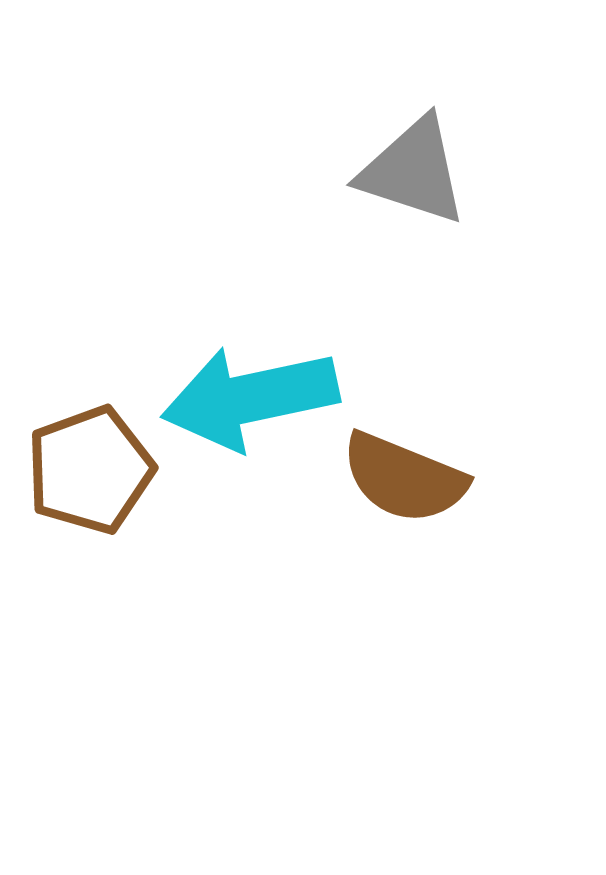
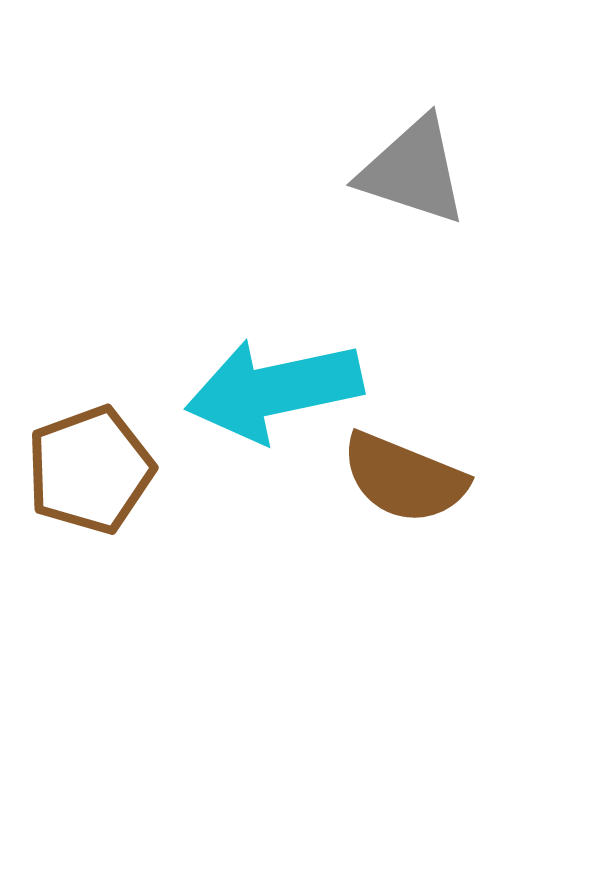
cyan arrow: moved 24 px right, 8 px up
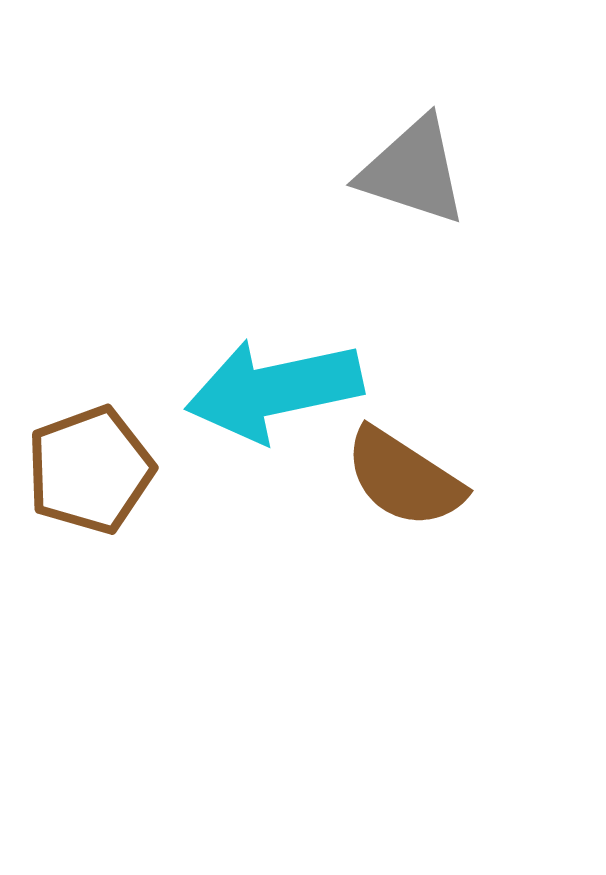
brown semicircle: rotated 11 degrees clockwise
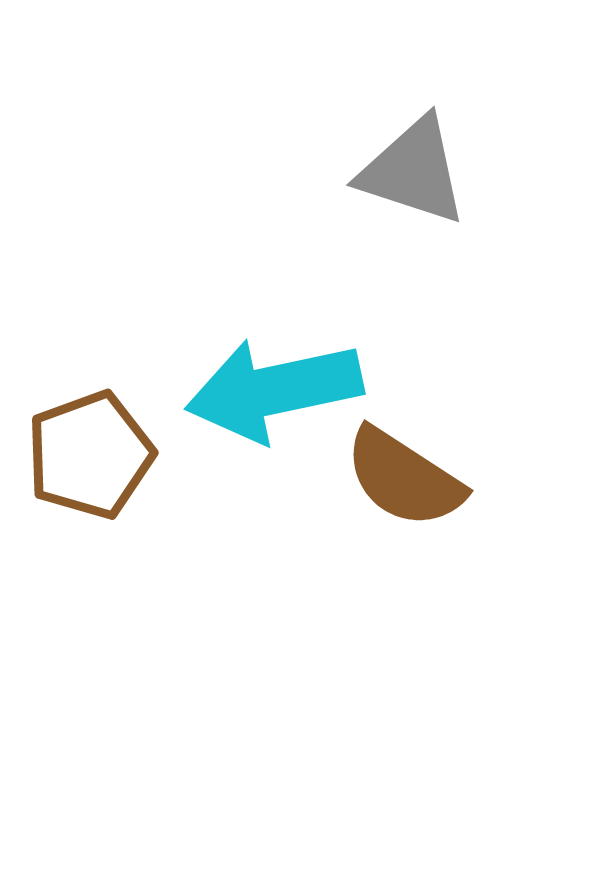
brown pentagon: moved 15 px up
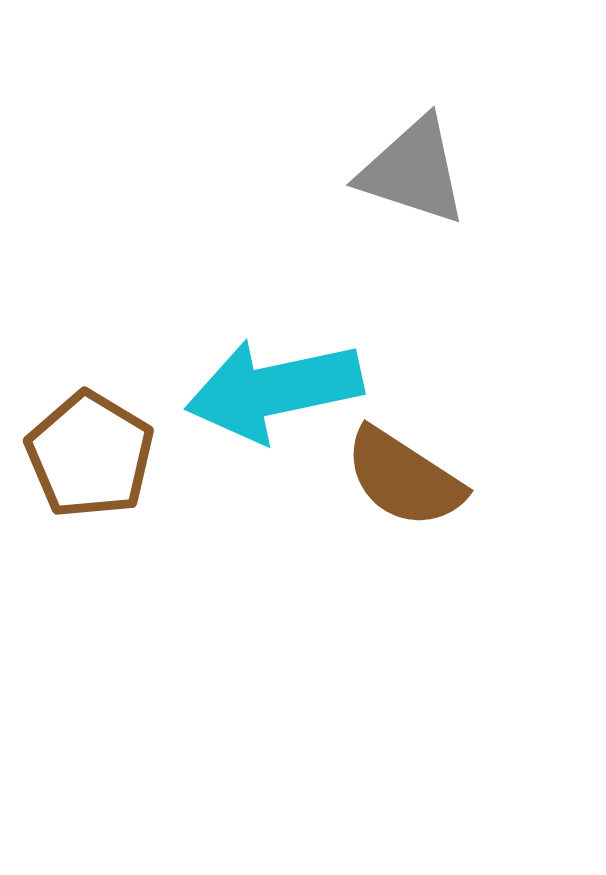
brown pentagon: rotated 21 degrees counterclockwise
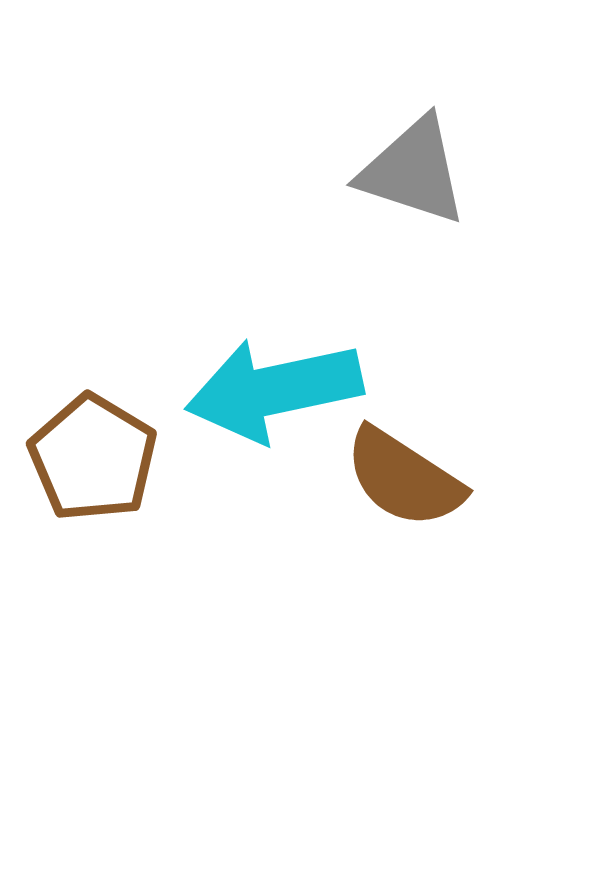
brown pentagon: moved 3 px right, 3 px down
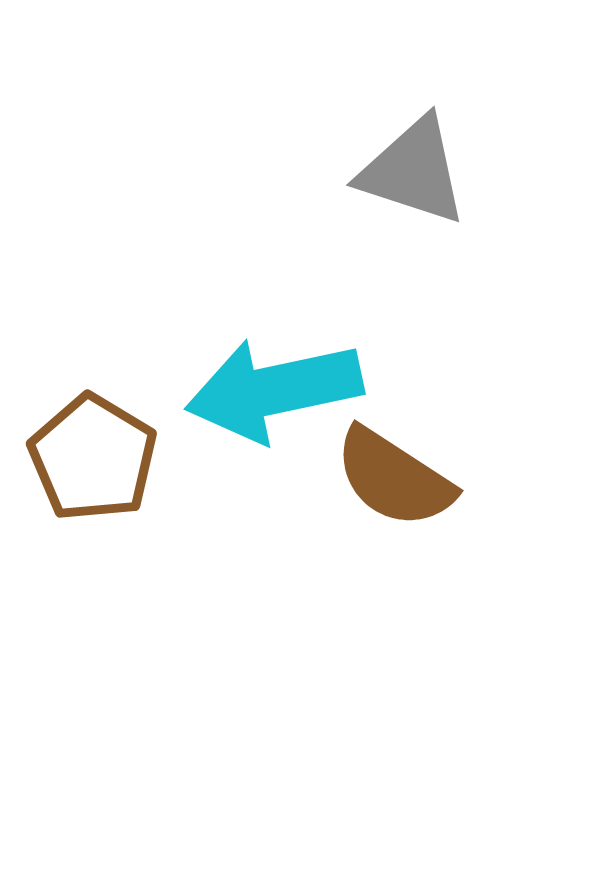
brown semicircle: moved 10 px left
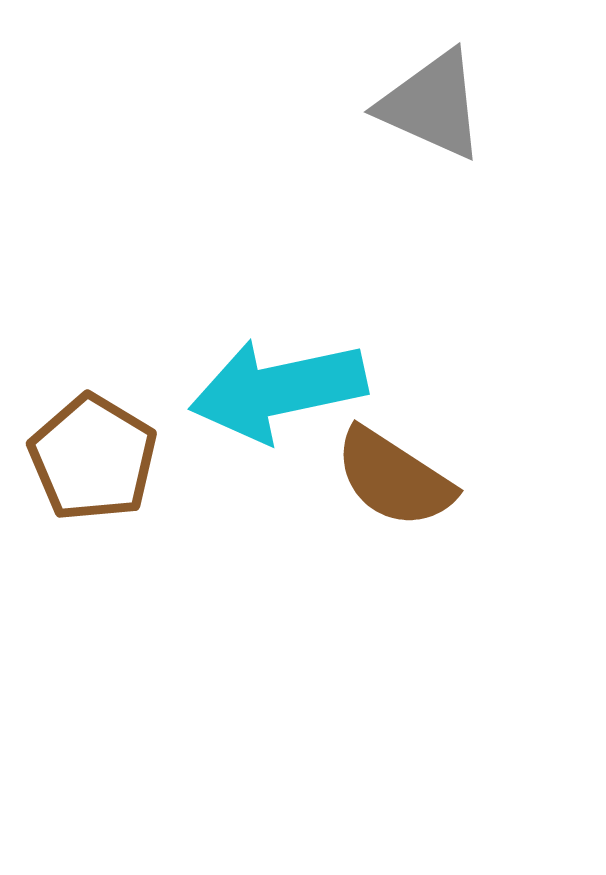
gray triangle: moved 19 px right, 66 px up; rotated 6 degrees clockwise
cyan arrow: moved 4 px right
